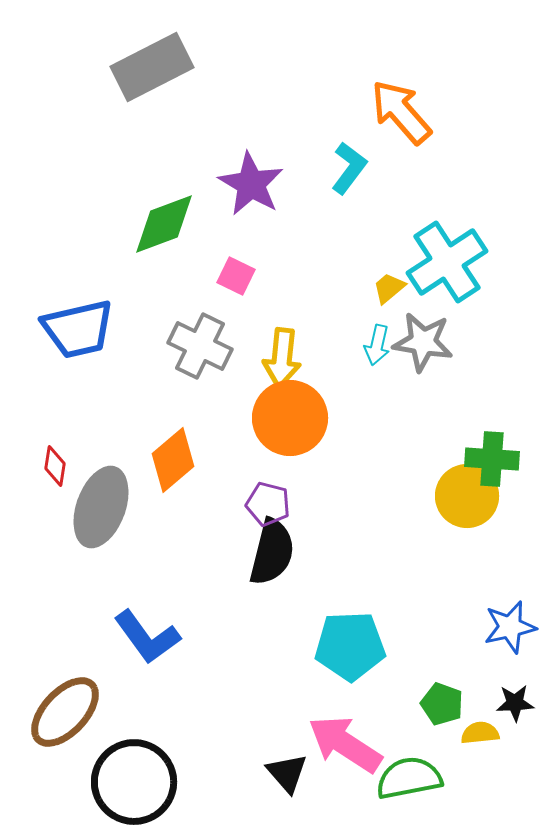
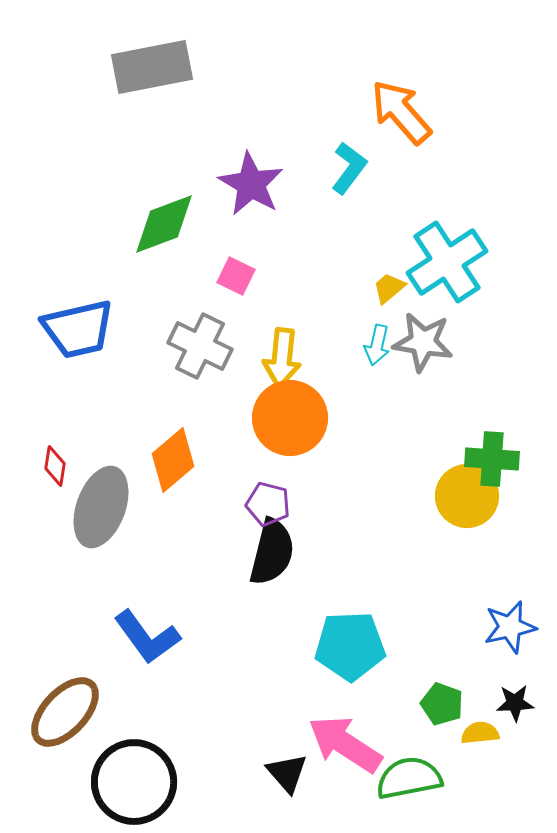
gray rectangle: rotated 16 degrees clockwise
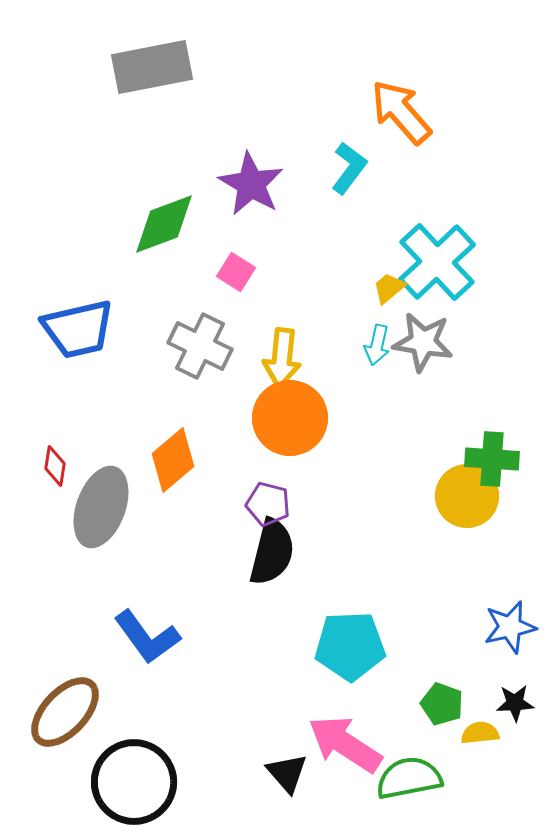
cyan cross: moved 10 px left; rotated 10 degrees counterclockwise
pink square: moved 4 px up; rotated 6 degrees clockwise
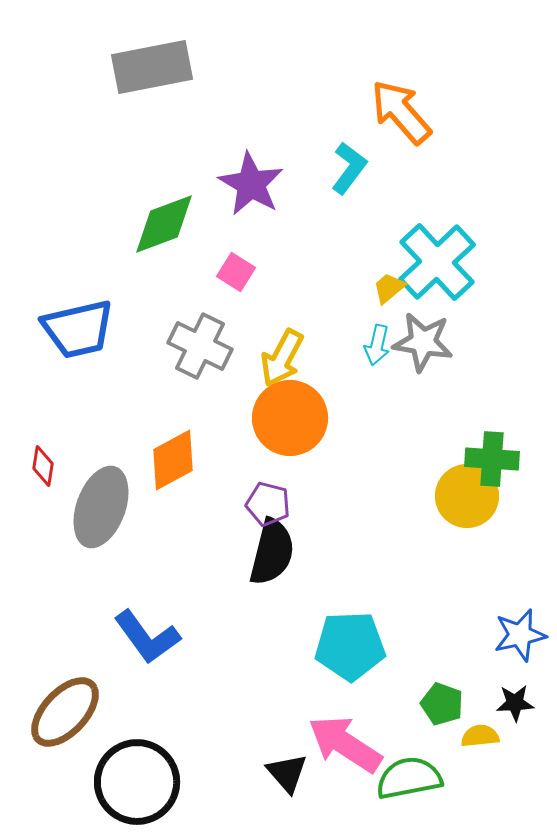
yellow arrow: rotated 22 degrees clockwise
orange diamond: rotated 12 degrees clockwise
red diamond: moved 12 px left
blue star: moved 10 px right, 8 px down
yellow semicircle: moved 3 px down
black circle: moved 3 px right
